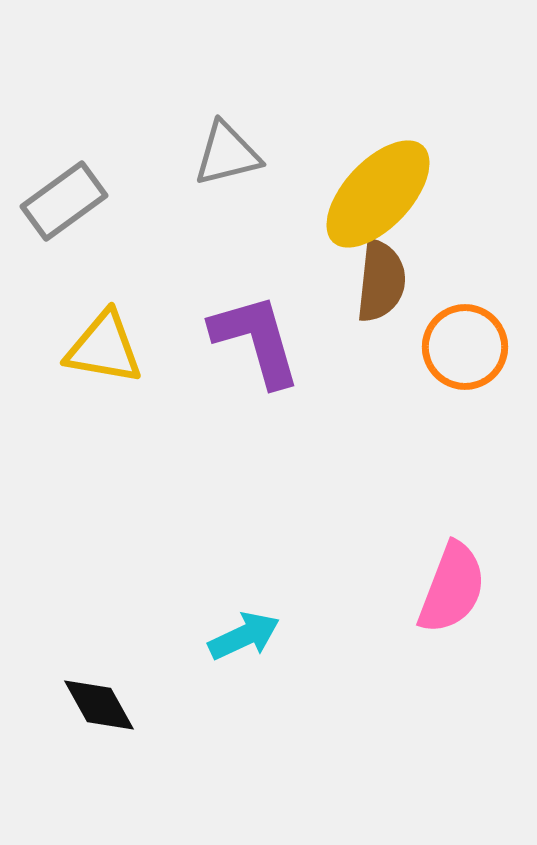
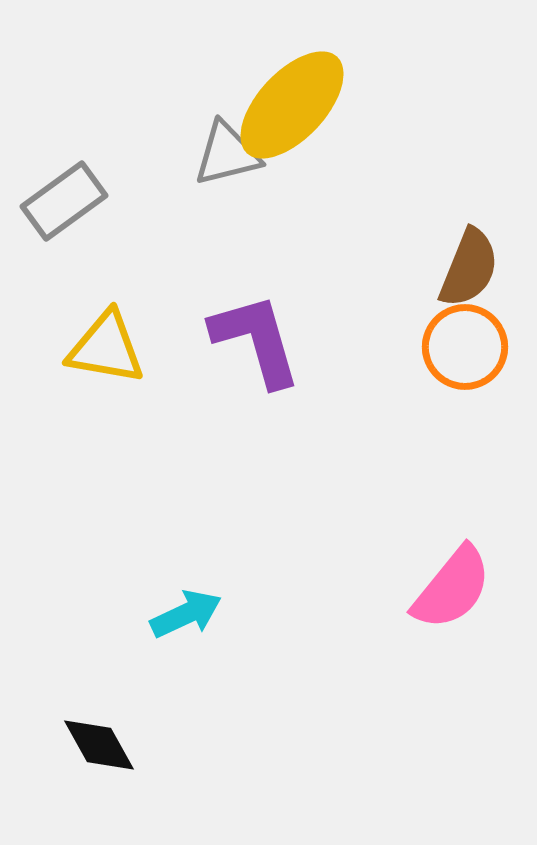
yellow ellipse: moved 86 px left, 89 px up
brown semicircle: moved 88 px right, 13 px up; rotated 16 degrees clockwise
yellow triangle: moved 2 px right
pink semicircle: rotated 18 degrees clockwise
cyan arrow: moved 58 px left, 22 px up
black diamond: moved 40 px down
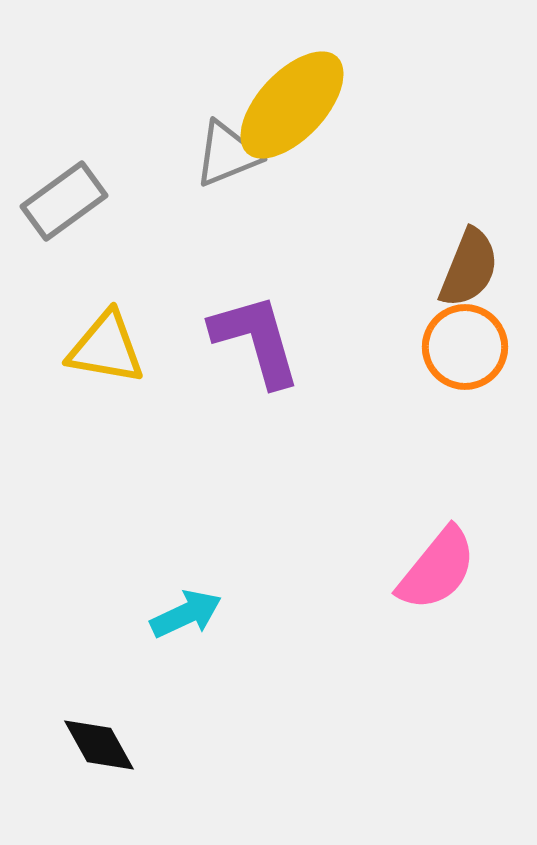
gray triangle: rotated 8 degrees counterclockwise
pink semicircle: moved 15 px left, 19 px up
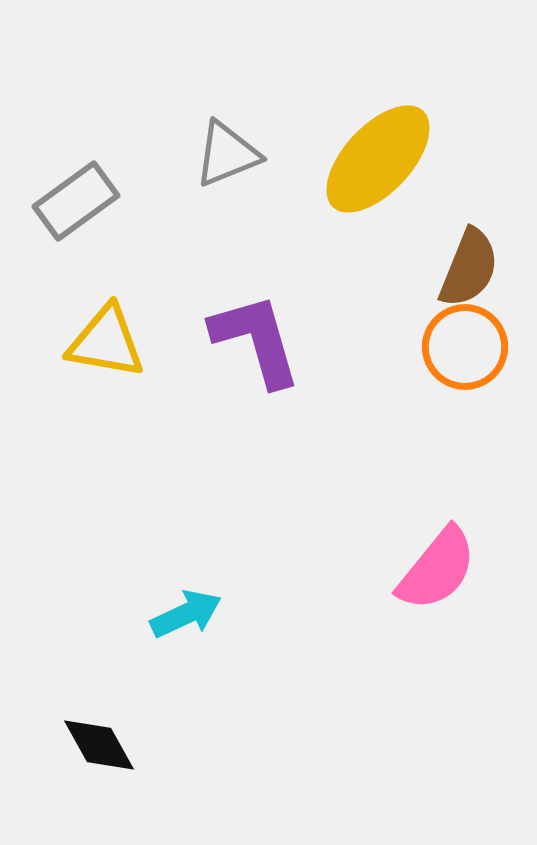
yellow ellipse: moved 86 px right, 54 px down
gray rectangle: moved 12 px right
yellow triangle: moved 6 px up
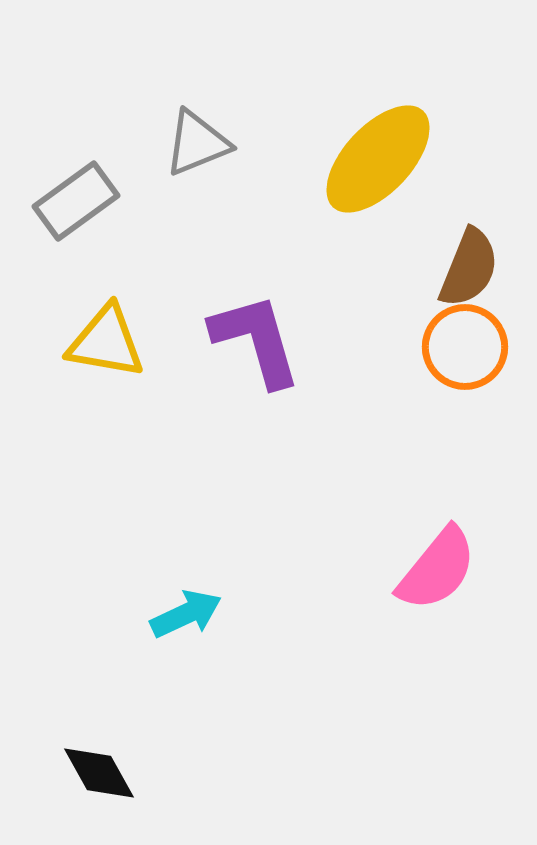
gray triangle: moved 30 px left, 11 px up
black diamond: moved 28 px down
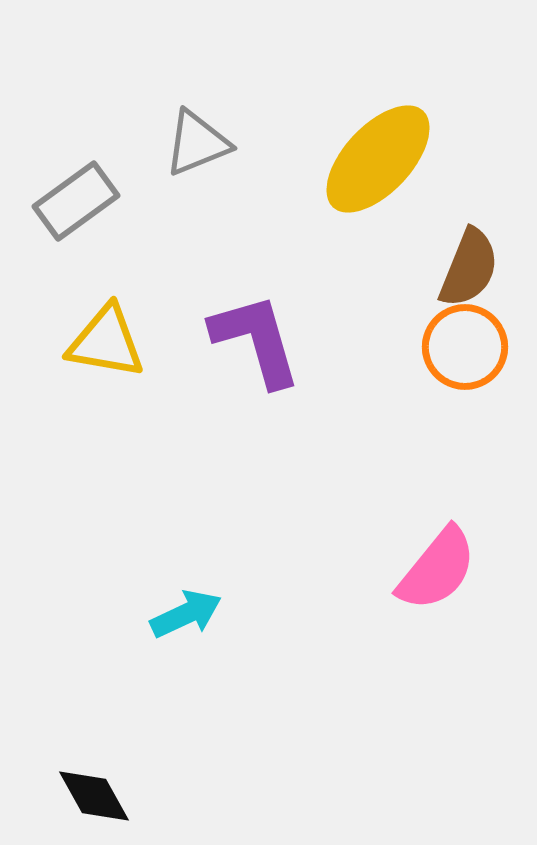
black diamond: moved 5 px left, 23 px down
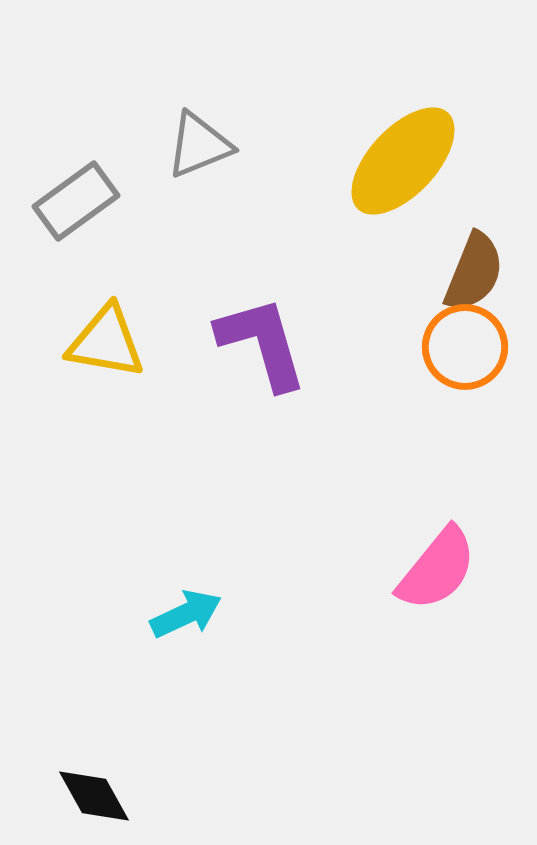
gray triangle: moved 2 px right, 2 px down
yellow ellipse: moved 25 px right, 2 px down
brown semicircle: moved 5 px right, 4 px down
purple L-shape: moved 6 px right, 3 px down
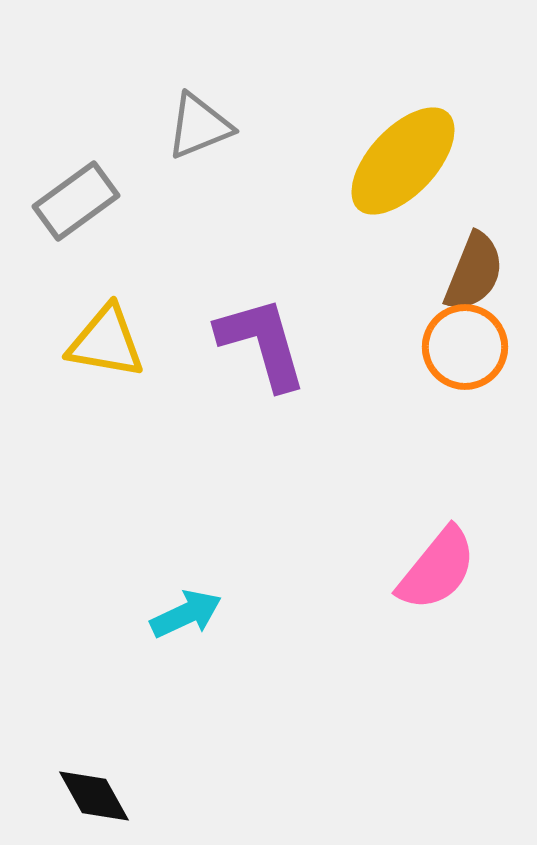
gray triangle: moved 19 px up
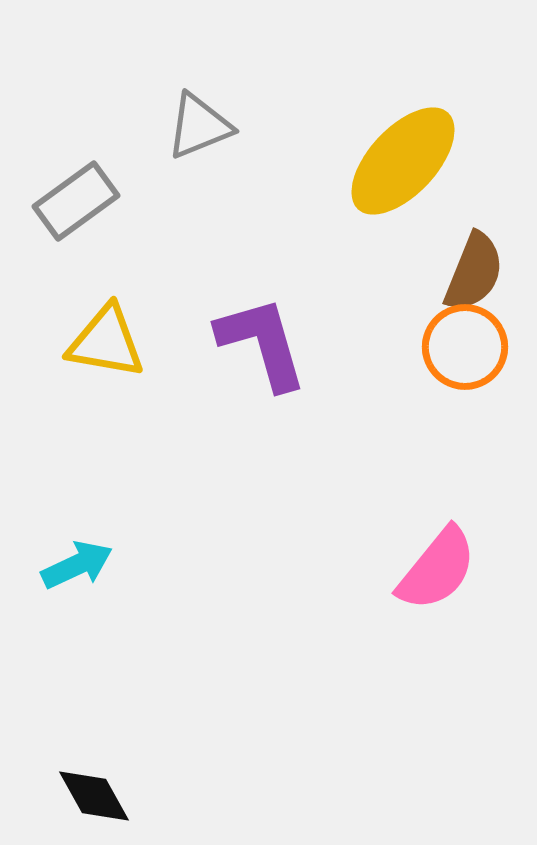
cyan arrow: moved 109 px left, 49 px up
